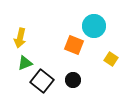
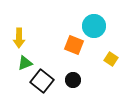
yellow arrow: moved 1 px left; rotated 12 degrees counterclockwise
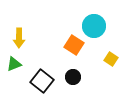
orange square: rotated 12 degrees clockwise
green triangle: moved 11 px left, 1 px down
black circle: moved 3 px up
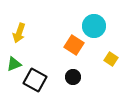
yellow arrow: moved 5 px up; rotated 18 degrees clockwise
black square: moved 7 px left, 1 px up; rotated 10 degrees counterclockwise
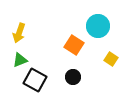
cyan circle: moved 4 px right
green triangle: moved 6 px right, 4 px up
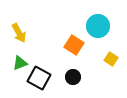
yellow arrow: rotated 48 degrees counterclockwise
green triangle: moved 3 px down
black square: moved 4 px right, 2 px up
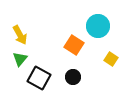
yellow arrow: moved 1 px right, 2 px down
green triangle: moved 4 px up; rotated 28 degrees counterclockwise
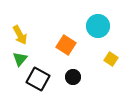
orange square: moved 8 px left
black square: moved 1 px left, 1 px down
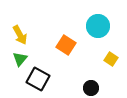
black circle: moved 18 px right, 11 px down
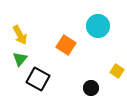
yellow square: moved 6 px right, 12 px down
